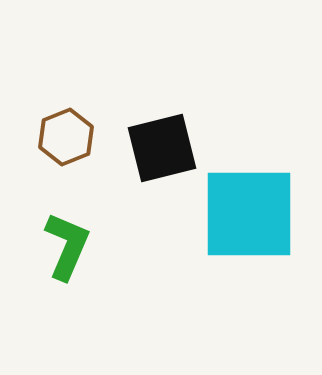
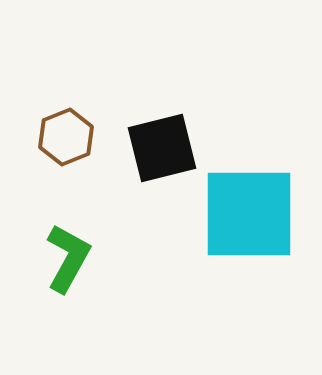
green L-shape: moved 1 px right, 12 px down; rotated 6 degrees clockwise
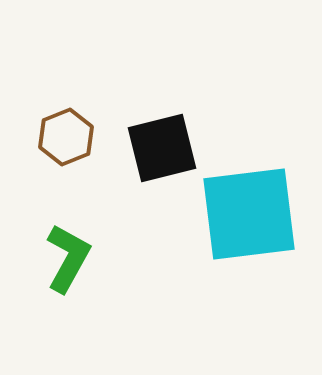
cyan square: rotated 7 degrees counterclockwise
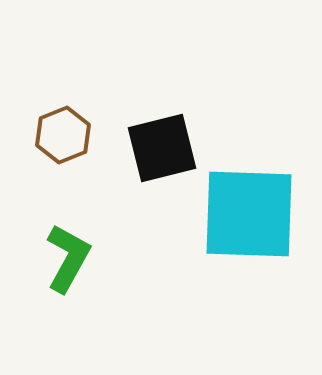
brown hexagon: moved 3 px left, 2 px up
cyan square: rotated 9 degrees clockwise
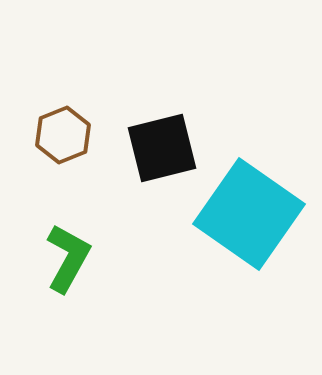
cyan square: rotated 33 degrees clockwise
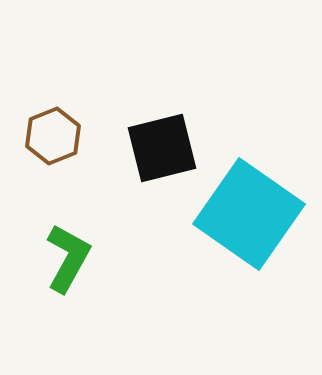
brown hexagon: moved 10 px left, 1 px down
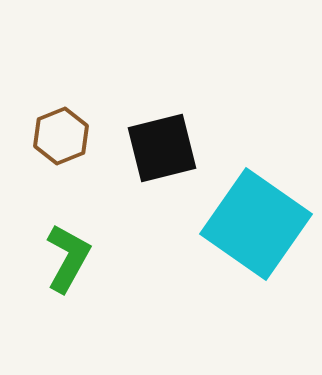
brown hexagon: moved 8 px right
cyan square: moved 7 px right, 10 px down
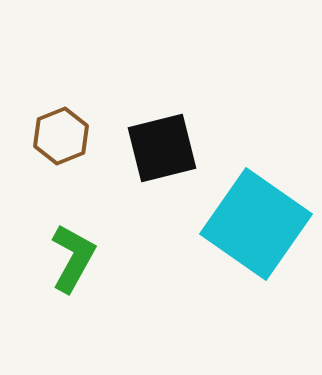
green L-shape: moved 5 px right
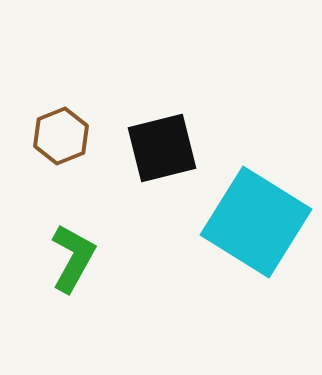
cyan square: moved 2 px up; rotated 3 degrees counterclockwise
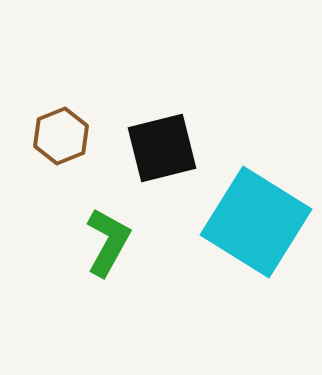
green L-shape: moved 35 px right, 16 px up
